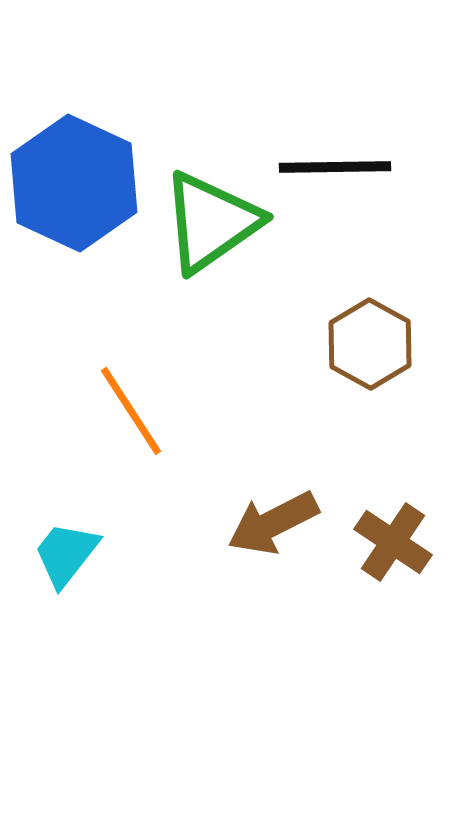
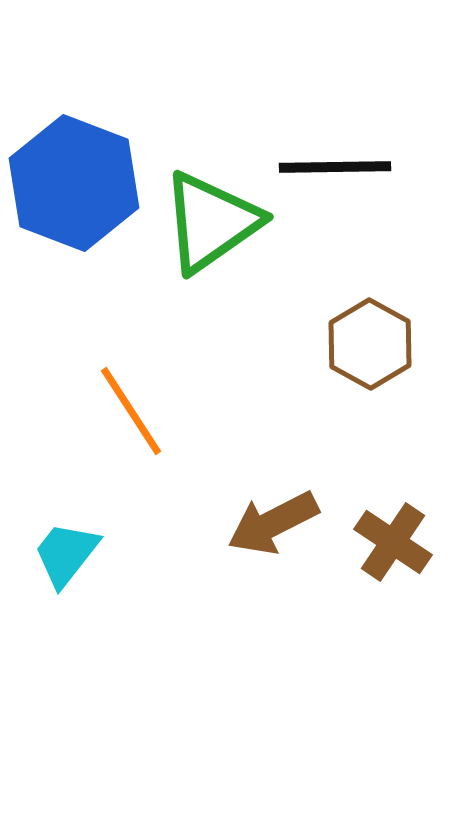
blue hexagon: rotated 4 degrees counterclockwise
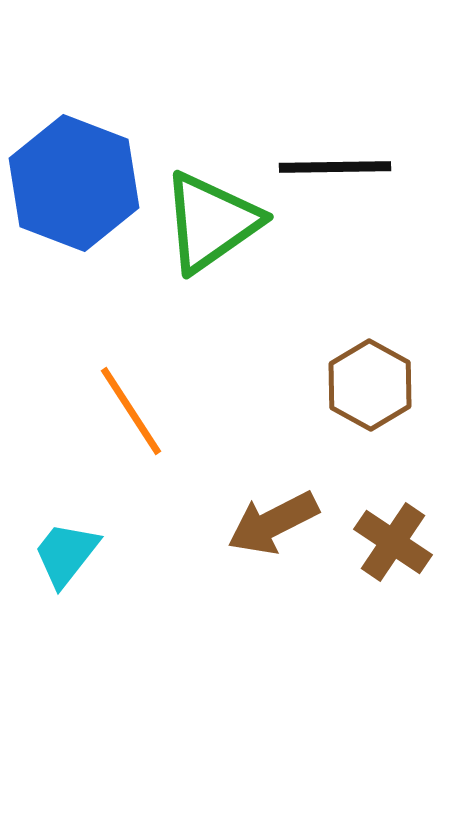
brown hexagon: moved 41 px down
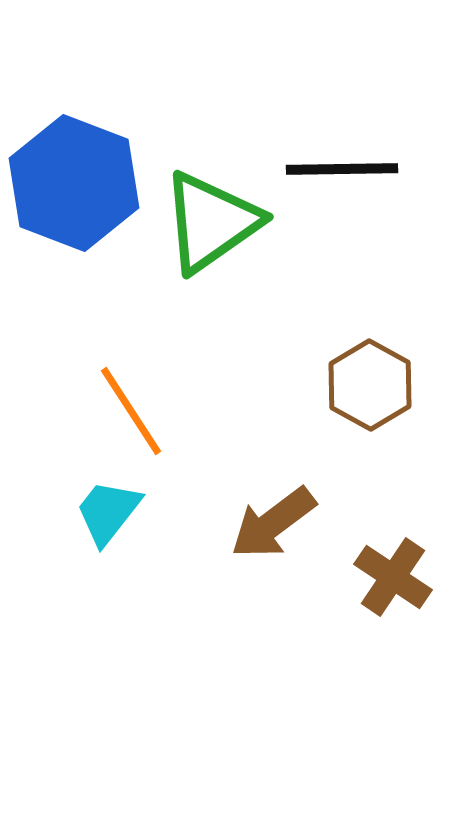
black line: moved 7 px right, 2 px down
brown arrow: rotated 10 degrees counterclockwise
brown cross: moved 35 px down
cyan trapezoid: moved 42 px right, 42 px up
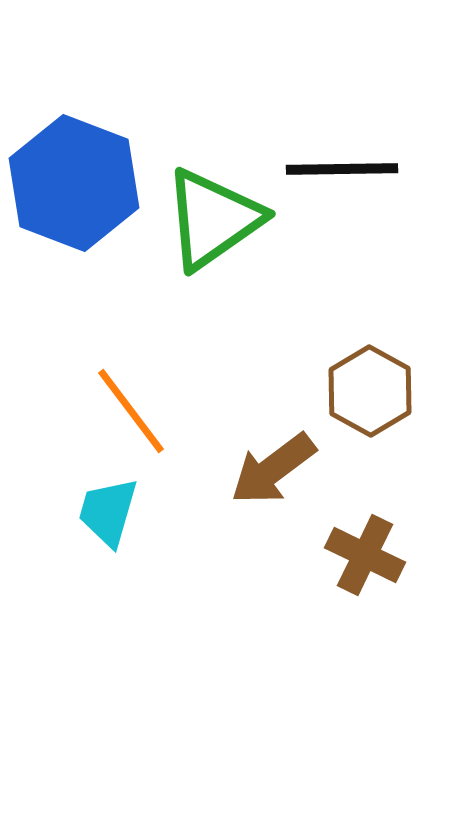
green triangle: moved 2 px right, 3 px up
brown hexagon: moved 6 px down
orange line: rotated 4 degrees counterclockwise
cyan trapezoid: rotated 22 degrees counterclockwise
brown arrow: moved 54 px up
brown cross: moved 28 px left, 22 px up; rotated 8 degrees counterclockwise
